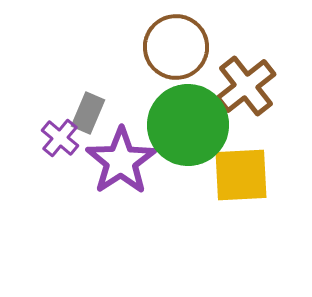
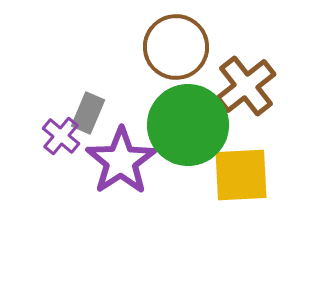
purple cross: moved 1 px right, 2 px up
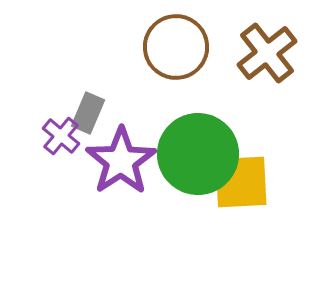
brown cross: moved 21 px right, 33 px up
green circle: moved 10 px right, 29 px down
yellow square: moved 7 px down
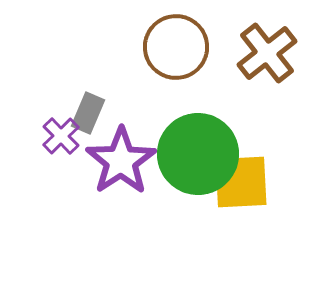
purple cross: rotated 6 degrees clockwise
